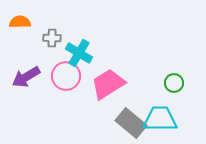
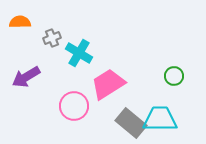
gray cross: rotated 24 degrees counterclockwise
pink circle: moved 8 px right, 30 px down
green circle: moved 7 px up
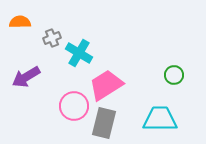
green circle: moved 1 px up
pink trapezoid: moved 2 px left, 1 px down
gray rectangle: moved 27 px left; rotated 64 degrees clockwise
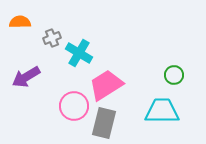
cyan trapezoid: moved 2 px right, 8 px up
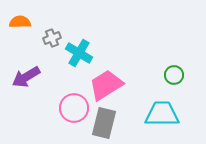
pink circle: moved 2 px down
cyan trapezoid: moved 3 px down
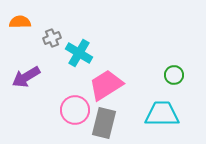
pink circle: moved 1 px right, 2 px down
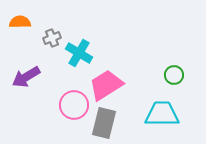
pink circle: moved 1 px left, 5 px up
